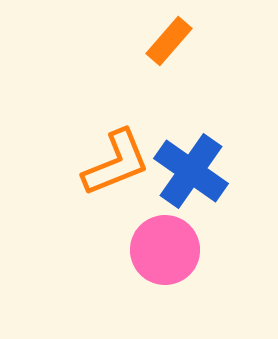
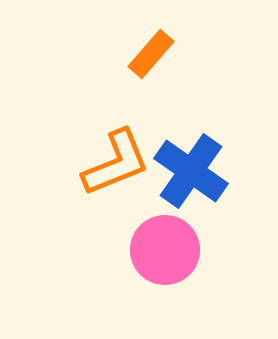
orange rectangle: moved 18 px left, 13 px down
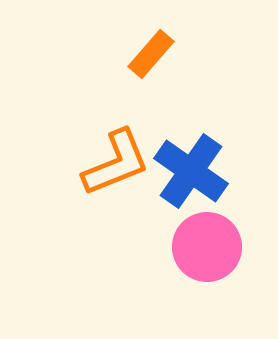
pink circle: moved 42 px right, 3 px up
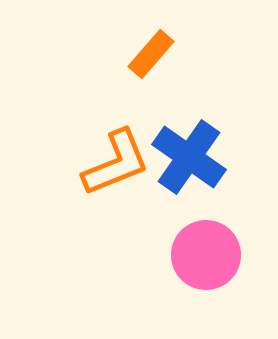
blue cross: moved 2 px left, 14 px up
pink circle: moved 1 px left, 8 px down
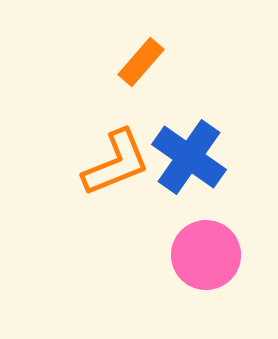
orange rectangle: moved 10 px left, 8 px down
